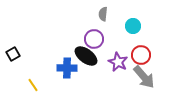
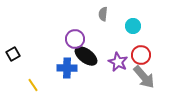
purple circle: moved 19 px left
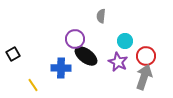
gray semicircle: moved 2 px left, 2 px down
cyan circle: moved 8 px left, 15 px down
red circle: moved 5 px right, 1 px down
blue cross: moved 6 px left
gray arrow: rotated 120 degrees counterclockwise
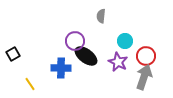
purple circle: moved 2 px down
yellow line: moved 3 px left, 1 px up
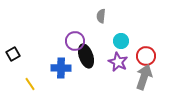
cyan circle: moved 4 px left
black ellipse: rotated 35 degrees clockwise
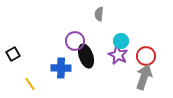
gray semicircle: moved 2 px left, 2 px up
purple star: moved 7 px up
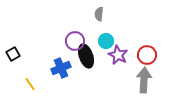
cyan circle: moved 15 px left
red circle: moved 1 px right, 1 px up
blue cross: rotated 24 degrees counterclockwise
gray arrow: moved 3 px down; rotated 15 degrees counterclockwise
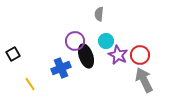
red circle: moved 7 px left
gray arrow: rotated 30 degrees counterclockwise
